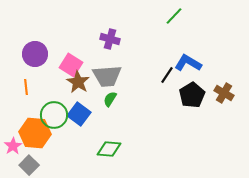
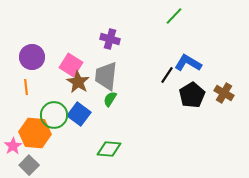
purple circle: moved 3 px left, 3 px down
gray trapezoid: moved 1 px left; rotated 100 degrees clockwise
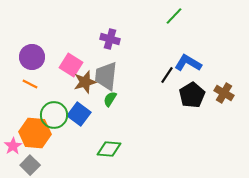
brown star: moved 7 px right; rotated 25 degrees clockwise
orange line: moved 4 px right, 3 px up; rotated 56 degrees counterclockwise
gray square: moved 1 px right
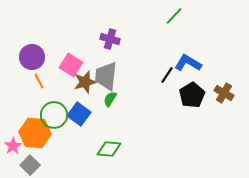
orange line: moved 9 px right, 3 px up; rotated 35 degrees clockwise
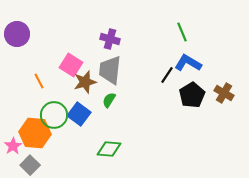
green line: moved 8 px right, 16 px down; rotated 66 degrees counterclockwise
purple circle: moved 15 px left, 23 px up
gray trapezoid: moved 4 px right, 6 px up
green semicircle: moved 1 px left, 1 px down
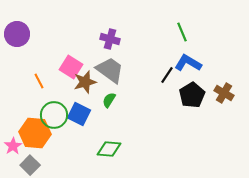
pink square: moved 2 px down
gray trapezoid: rotated 120 degrees clockwise
blue square: rotated 10 degrees counterclockwise
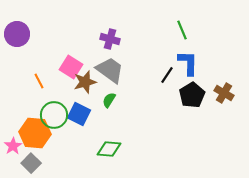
green line: moved 2 px up
blue L-shape: rotated 60 degrees clockwise
gray square: moved 1 px right, 2 px up
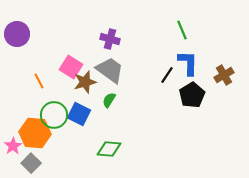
brown cross: moved 18 px up; rotated 30 degrees clockwise
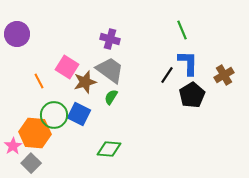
pink square: moved 4 px left
green semicircle: moved 2 px right, 3 px up
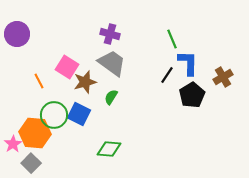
green line: moved 10 px left, 9 px down
purple cross: moved 5 px up
gray trapezoid: moved 2 px right, 7 px up
brown cross: moved 1 px left, 2 px down
pink star: moved 2 px up
